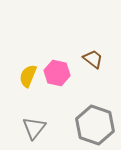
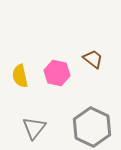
yellow semicircle: moved 8 px left; rotated 35 degrees counterclockwise
gray hexagon: moved 3 px left, 2 px down; rotated 6 degrees clockwise
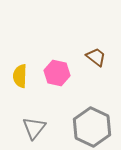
brown trapezoid: moved 3 px right, 2 px up
yellow semicircle: rotated 15 degrees clockwise
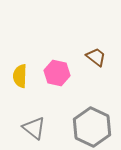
gray triangle: rotated 30 degrees counterclockwise
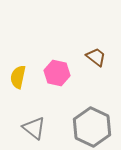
yellow semicircle: moved 2 px left, 1 px down; rotated 10 degrees clockwise
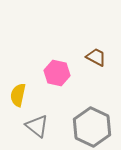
brown trapezoid: rotated 10 degrees counterclockwise
yellow semicircle: moved 18 px down
gray triangle: moved 3 px right, 2 px up
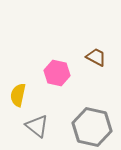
gray hexagon: rotated 12 degrees counterclockwise
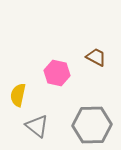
gray hexagon: moved 2 px up; rotated 15 degrees counterclockwise
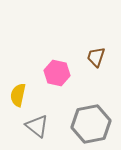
brown trapezoid: rotated 100 degrees counterclockwise
gray hexagon: moved 1 px left, 1 px up; rotated 9 degrees counterclockwise
